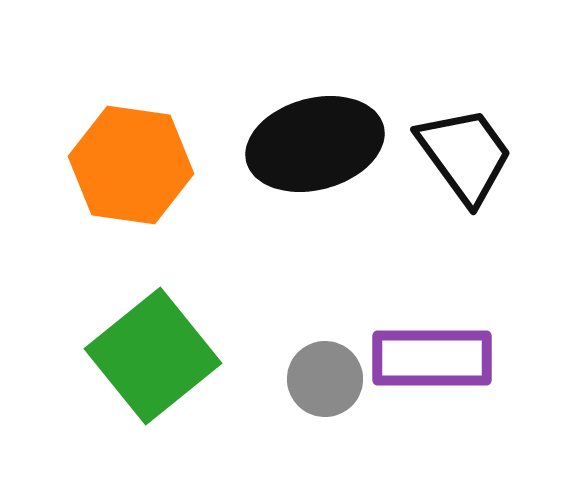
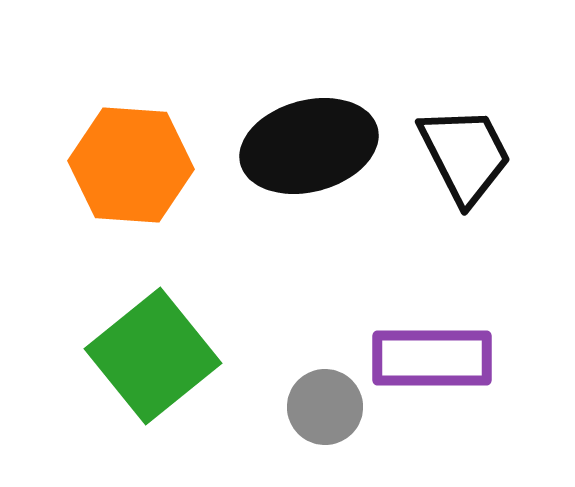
black ellipse: moved 6 px left, 2 px down
black trapezoid: rotated 9 degrees clockwise
orange hexagon: rotated 4 degrees counterclockwise
gray circle: moved 28 px down
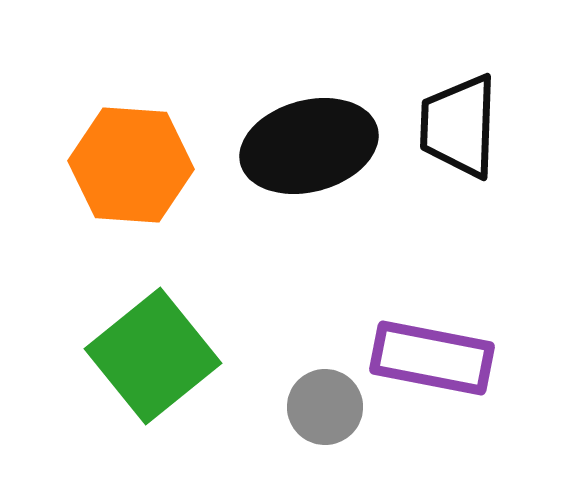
black trapezoid: moved 6 px left, 29 px up; rotated 151 degrees counterclockwise
purple rectangle: rotated 11 degrees clockwise
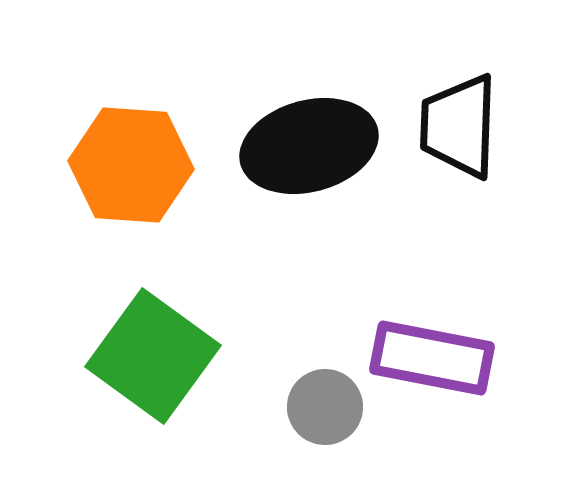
green square: rotated 15 degrees counterclockwise
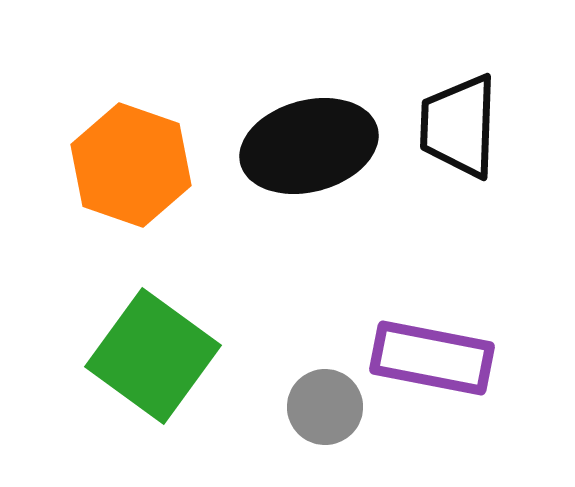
orange hexagon: rotated 15 degrees clockwise
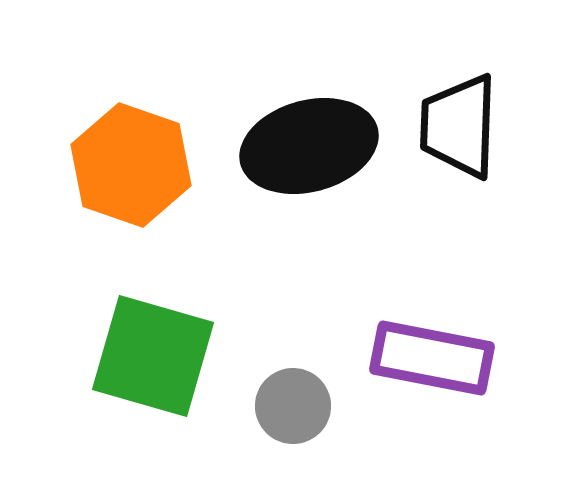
green square: rotated 20 degrees counterclockwise
gray circle: moved 32 px left, 1 px up
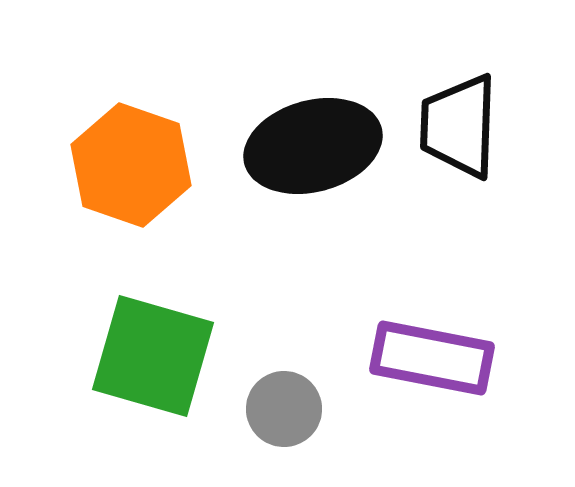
black ellipse: moved 4 px right
gray circle: moved 9 px left, 3 px down
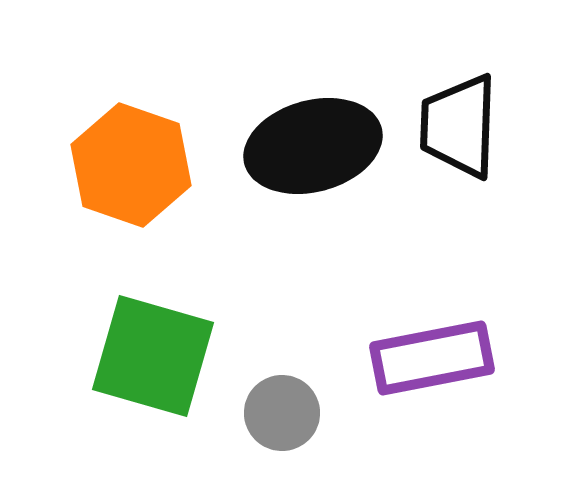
purple rectangle: rotated 22 degrees counterclockwise
gray circle: moved 2 px left, 4 px down
